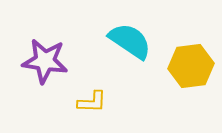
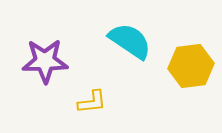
purple star: rotated 9 degrees counterclockwise
yellow L-shape: rotated 8 degrees counterclockwise
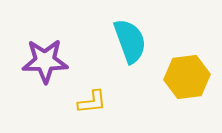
cyan semicircle: rotated 36 degrees clockwise
yellow hexagon: moved 4 px left, 11 px down
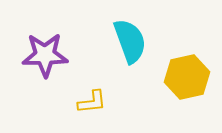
purple star: moved 6 px up
yellow hexagon: rotated 6 degrees counterclockwise
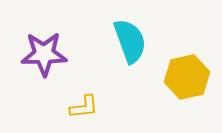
purple star: moved 1 px left, 1 px up
yellow L-shape: moved 8 px left, 5 px down
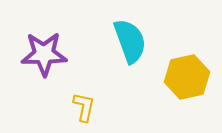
yellow L-shape: rotated 72 degrees counterclockwise
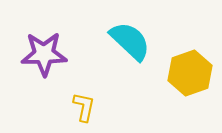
cyan semicircle: rotated 27 degrees counterclockwise
yellow hexagon: moved 3 px right, 4 px up; rotated 6 degrees counterclockwise
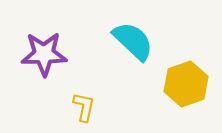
cyan semicircle: moved 3 px right
yellow hexagon: moved 4 px left, 11 px down
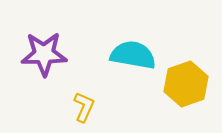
cyan semicircle: moved 14 px down; rotated 33 degrees counterclockwise
yellow L-shape: rotated 12 degrees clockwise
